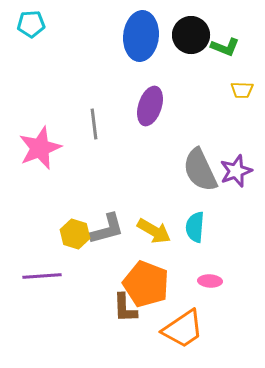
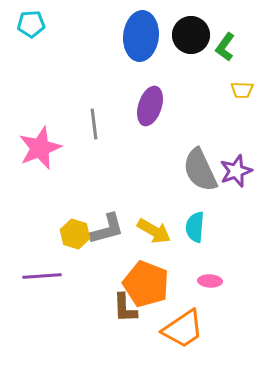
green L-shape: rotated 104 degrees clockwise
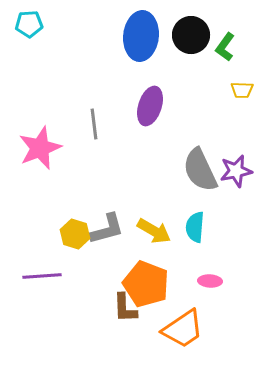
cyan pentagon: moved 2 px left
purple star: rotated 8 degrees clockwise
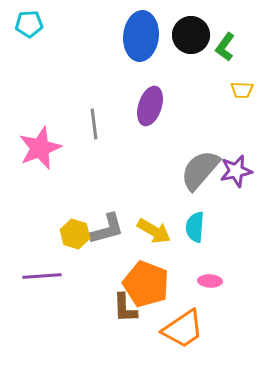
gray semicircle: rotated 66 degrees clockwise
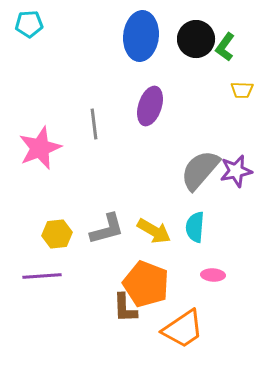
black circle: moved 5 px right, 4 px down
yellow hexagon: moved 18 px left; rotated 24 degrees counterclockwise
pink ellipse: moved 3 px right, 6 px up
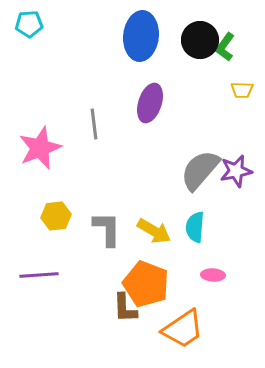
black circle: moved 4 px right, 1 px down
purple ellipse: moved 3 px up
gray L-shape: rotated 75 degrees counterclockwise
yellow hexagon: moved 1 px left, 18 px up
purple line: moved 3 px left, 1 px up
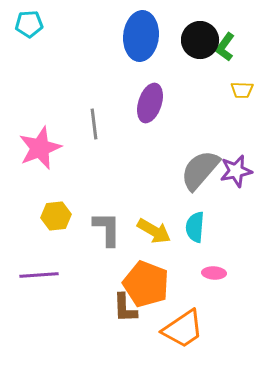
pink ellipse: moved 1 px right, 2 px up
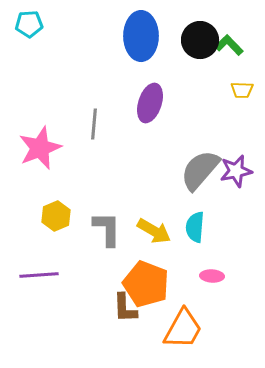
blue ellipse: rotated 6 degrees counterclockwise
green L-shape: moved 4 px right, 2 px up; rotated 100 degrees clockwise
gray line: rotated 12 degrees clockwise
yellow hexagon: rotated 16 degrees counterclockwise
pink ellipse: moved 2 px left, 3 px down
orange trapezoid: rotated 27 degrees counterclockwise
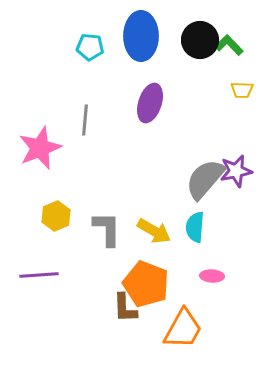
cyan pentagon: moved 61 px right, 23 px down; rotated 8 degrees clockwise
gray line: moved 9 px left, 4 px up
gray semicircle: moved 5 px right, 9 px down
